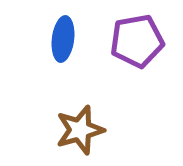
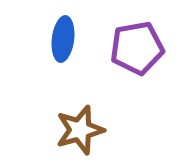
purple pentagon: moved 7 px down
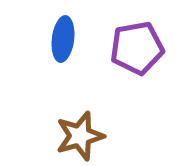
brown star: moved 6 px down
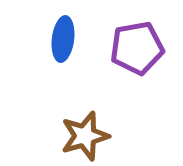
brown star: moved 5 px right
